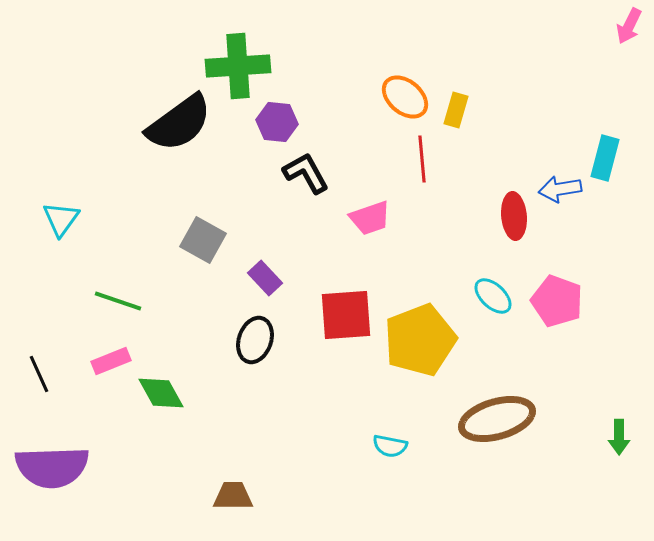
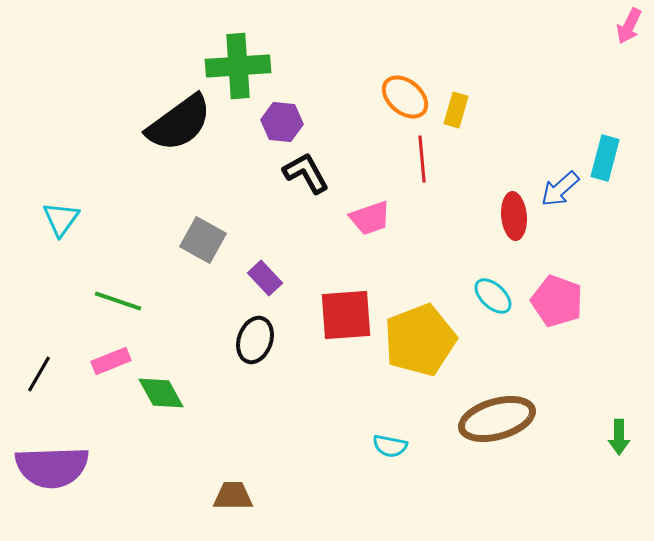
purple hexagon: moved 5 px right
blue arrow: rotated 33 degrees counterclockwise
black line: rotated 54 degrees clockwise
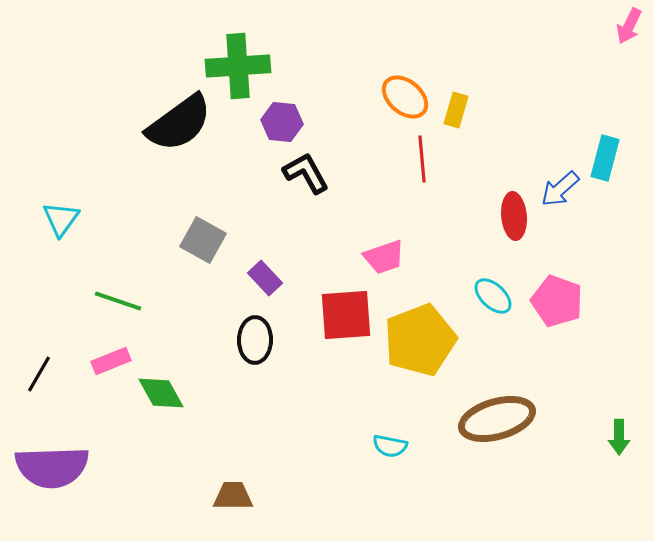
pink trapezoid: moved 14 px right, 39 px down
black ellipse: rotated 18 degrees counterclockwise
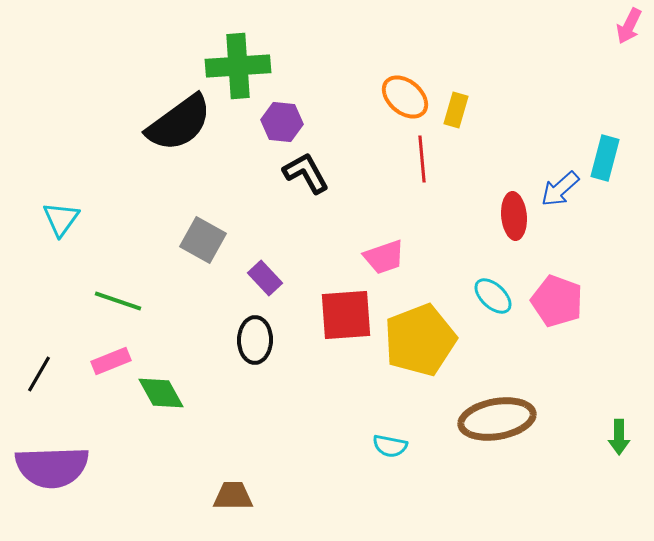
brown ellipse: rotated 6 degrees clockwise
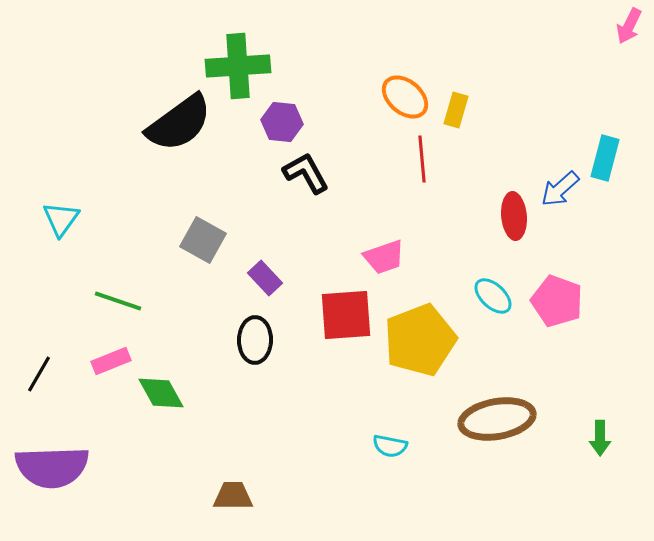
green arrow: moved 19 px left, 1 px down
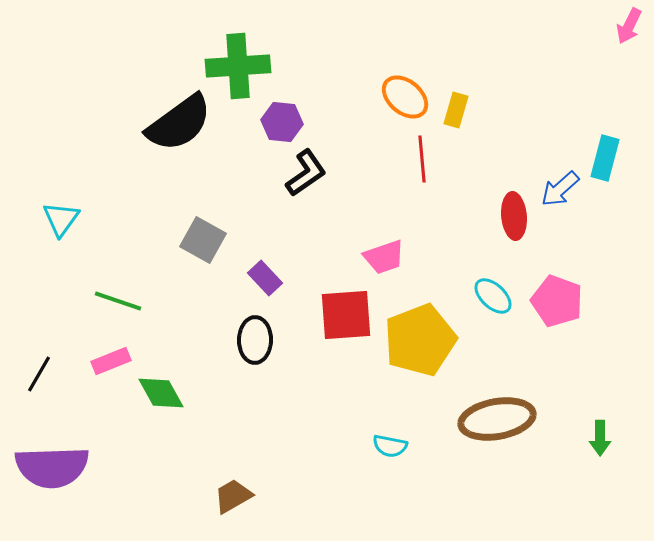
black L-shape: rotated 84 degrees clockwise
brown trapezoid: rotated 30 degrees counterclockwise
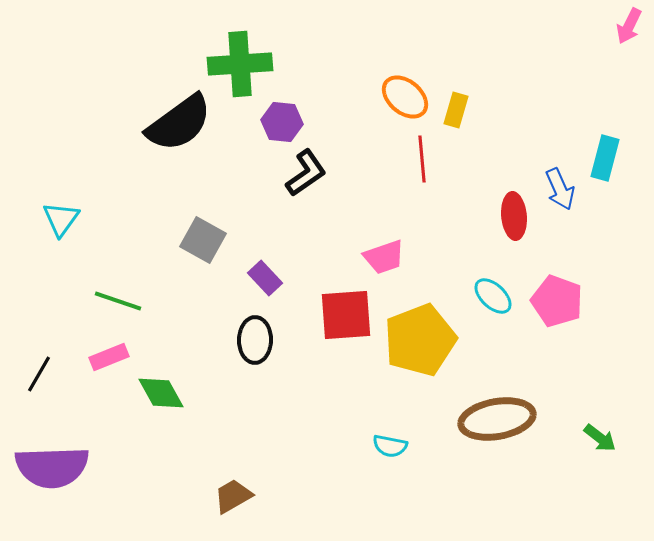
green cross: moved 2 px right, 2 px up
blue arrow: rotated 72 degrees counterclockwise
pink rectangle: moved 2 px left, 4 px up
green arrow: rotated 52 degrees counterclockwise
